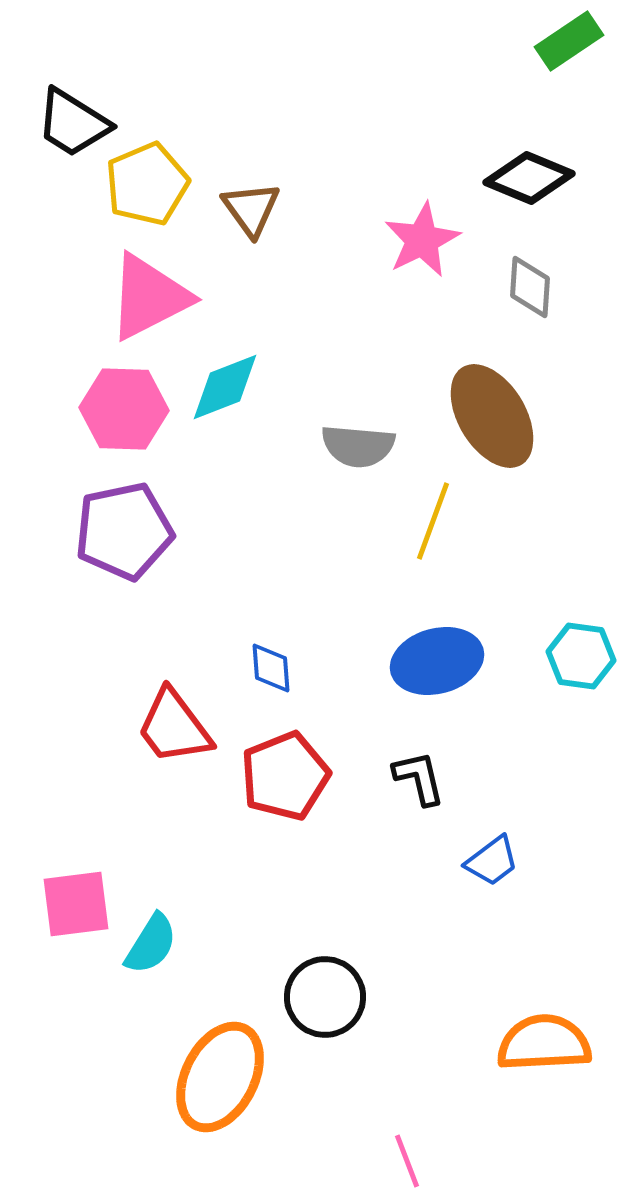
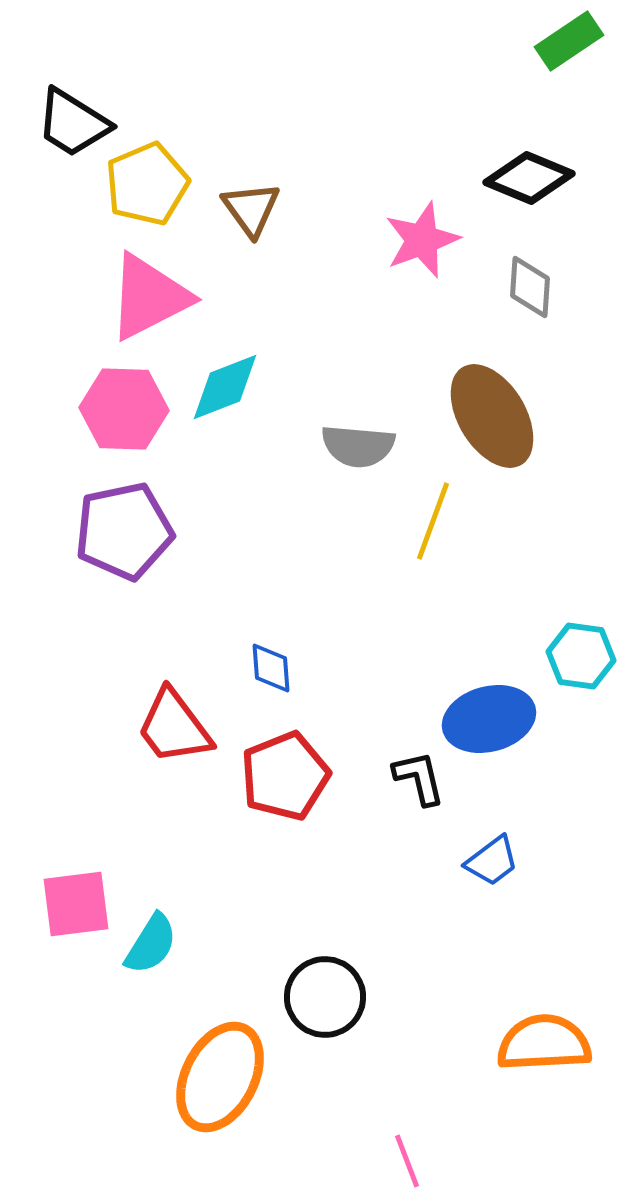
pink star: rotated 6 degrees clockwise
blue ellipse: moved 52 px right, 58 px down
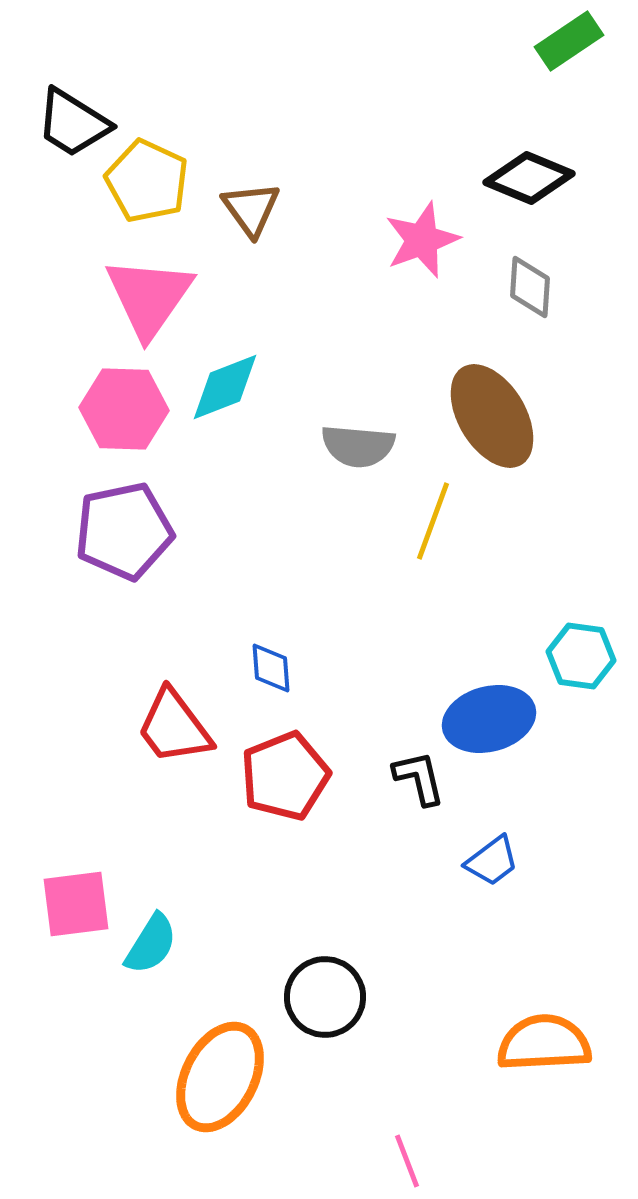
yellow pentagon: moved 3 px up; rotated 24 degrees counterclockwise
pink triangle: rotated 28 degrees counterclockwise
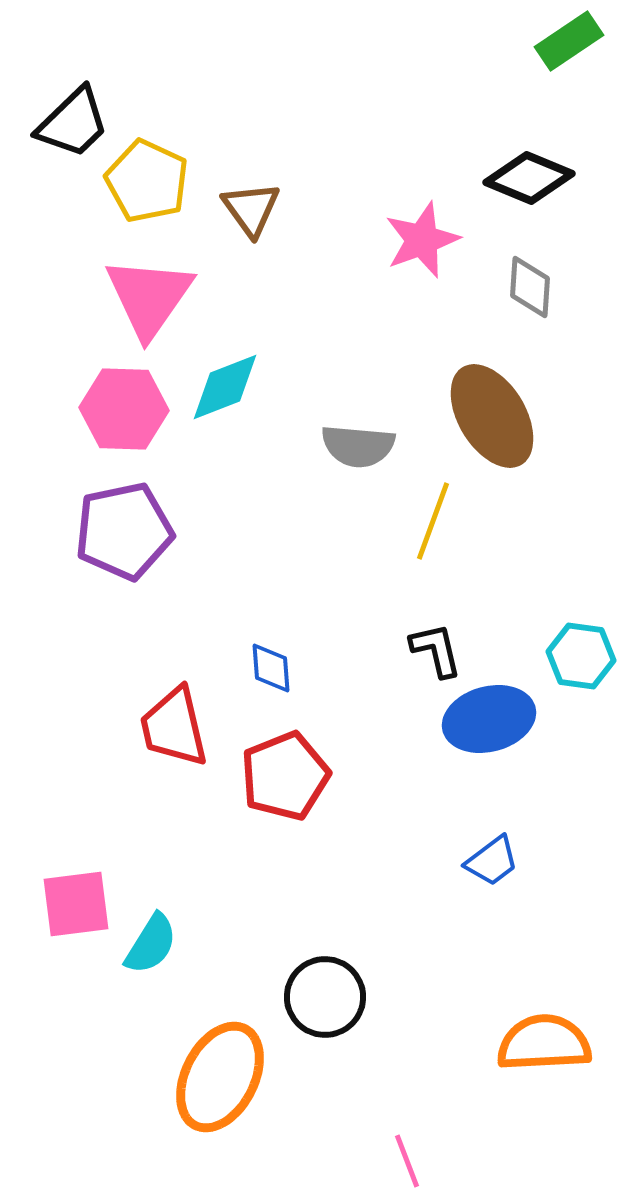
black trapezoid: rotated 76 degrees counterclockwise
red trapezoid: rotated 24 degrees clockwise
black L-shape: moved 17 px right, 128 px up
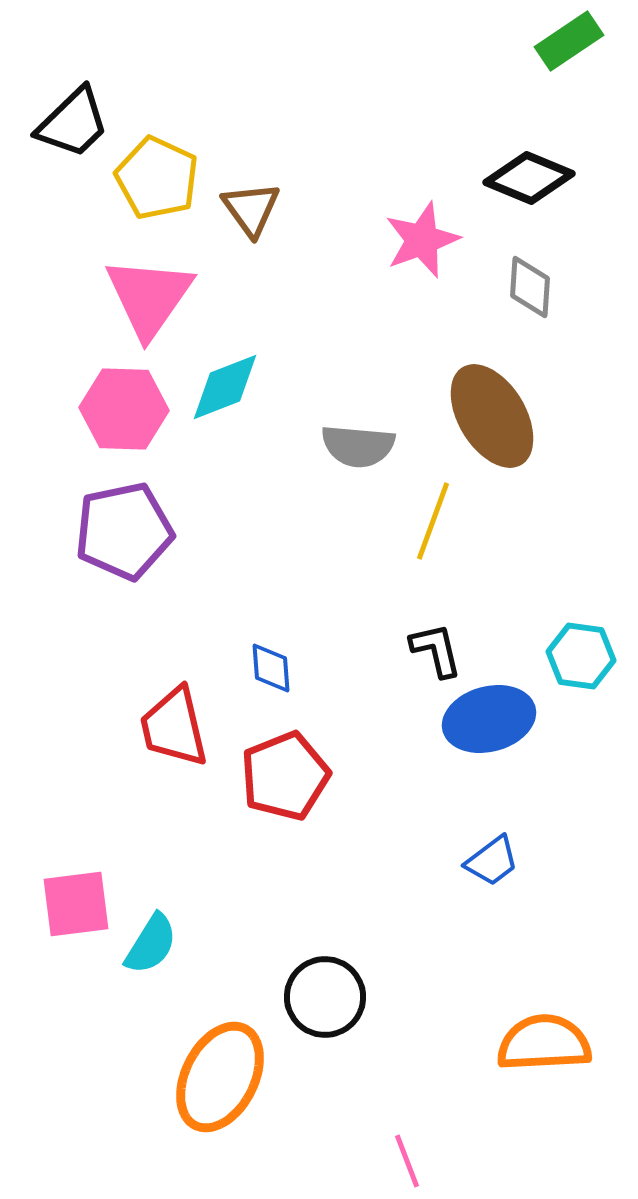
yellow pentagon: moved 10 px right, 3 px up
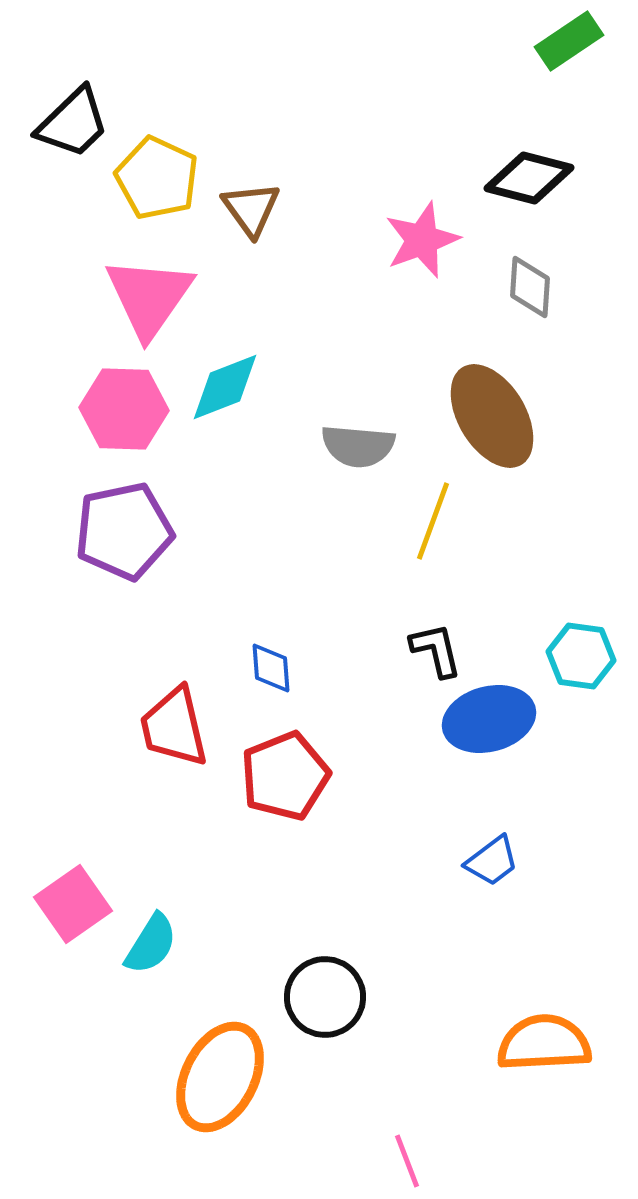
black diamond: rotated 8 degrees counterclockwise
pink square: moved 3 px left; rotated 28 degrees counterclockwise
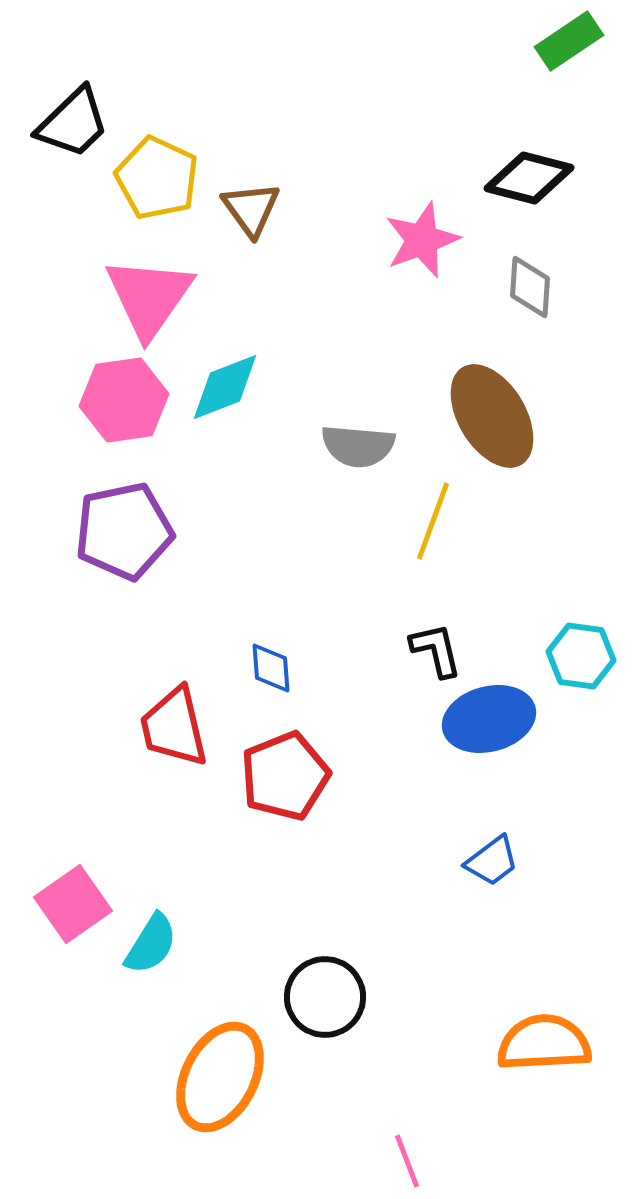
pink hexagon: moved 9 px up; rotated 10 degrees counterclockwise
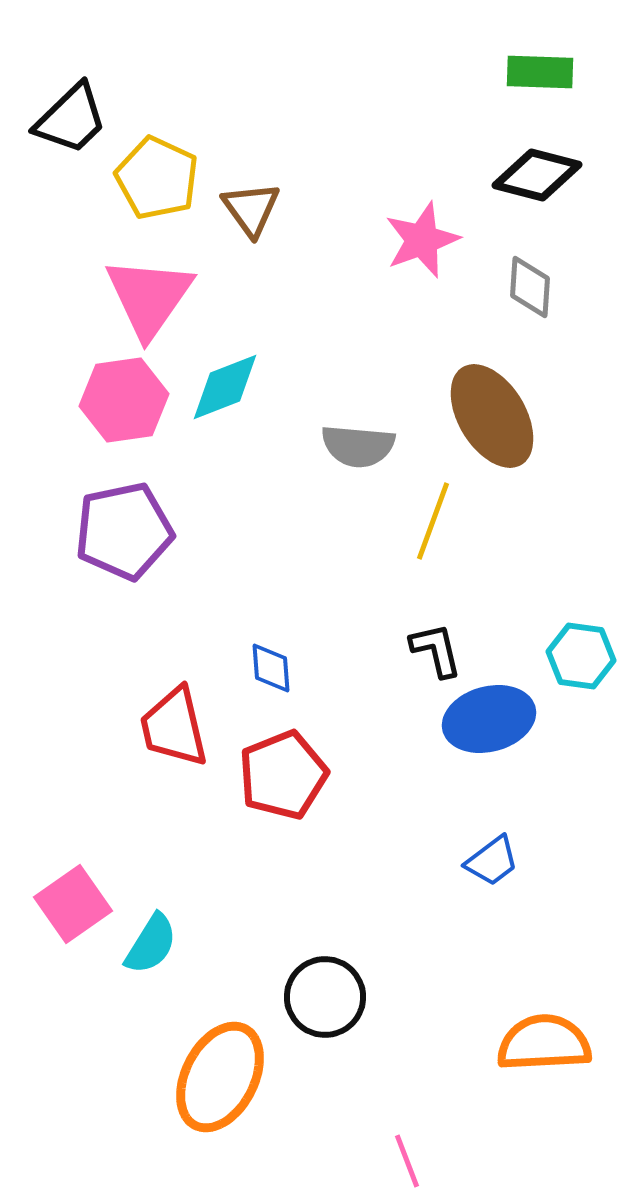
green rectangle: moved 29 px left, 31 px down; rotated 36 degrees clockwise
black trapezoid: moved 2 px left, 4 px up
black diamond: moved 8 px right, 3 px up
red pentagon: moved 2 px left, 1 px up
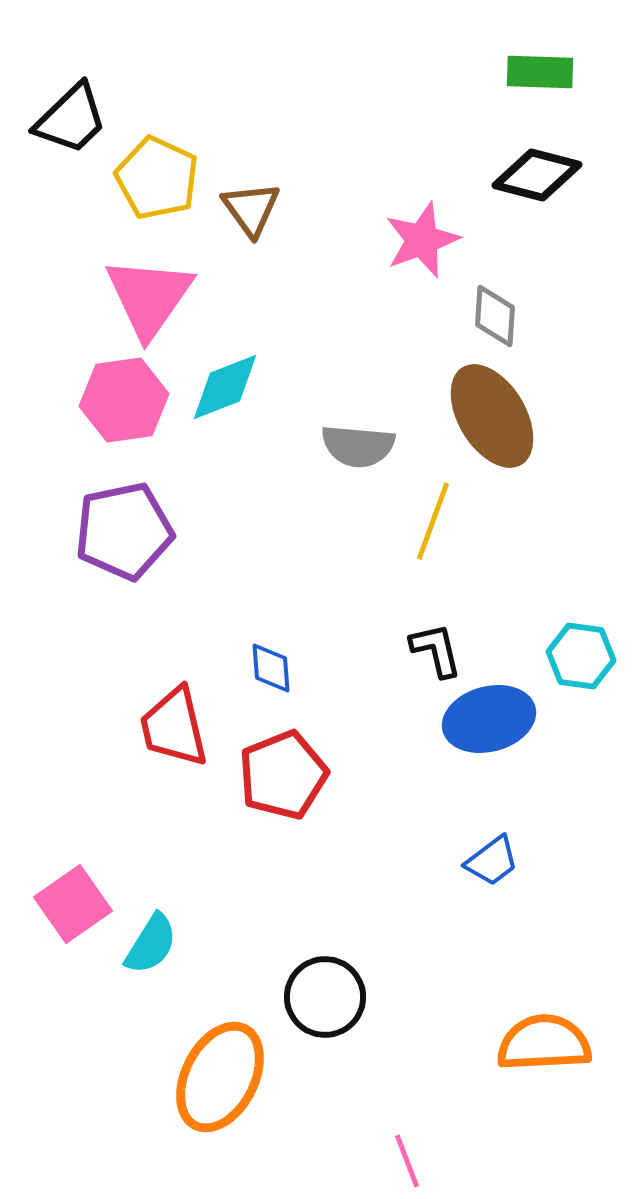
gray diamond: moved 35 px left, 29 px down
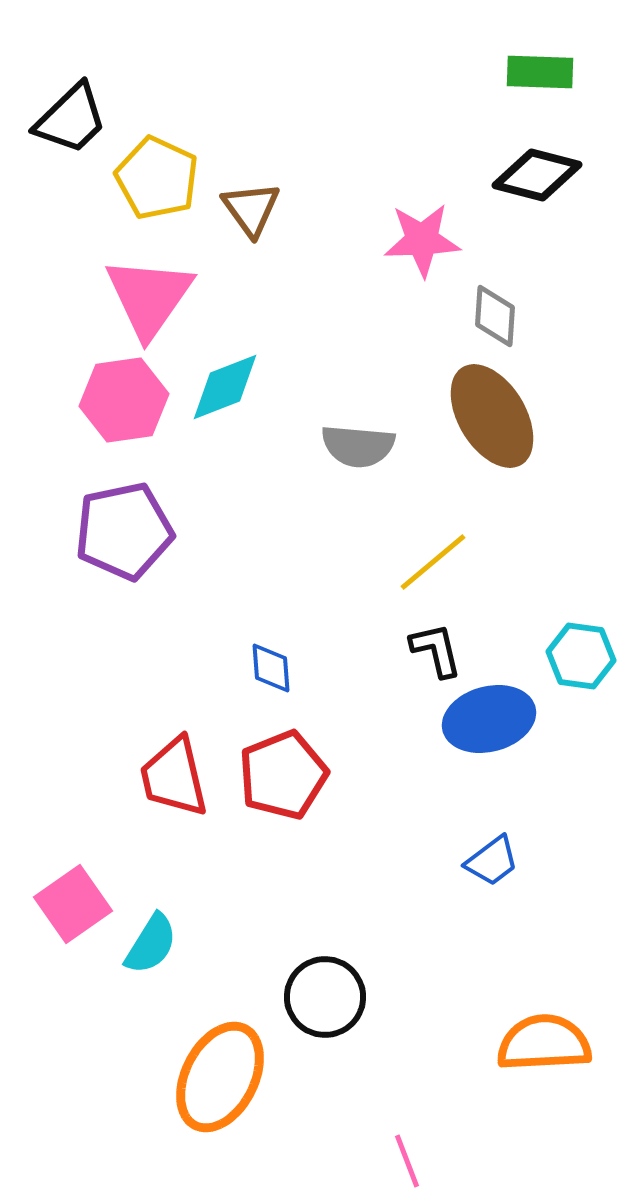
pink star: rotated 18 degrees clockwise
yellow line: moved 41 px down; rotated 30 degrees clockwise
red trapezoid: moved 50 px down
